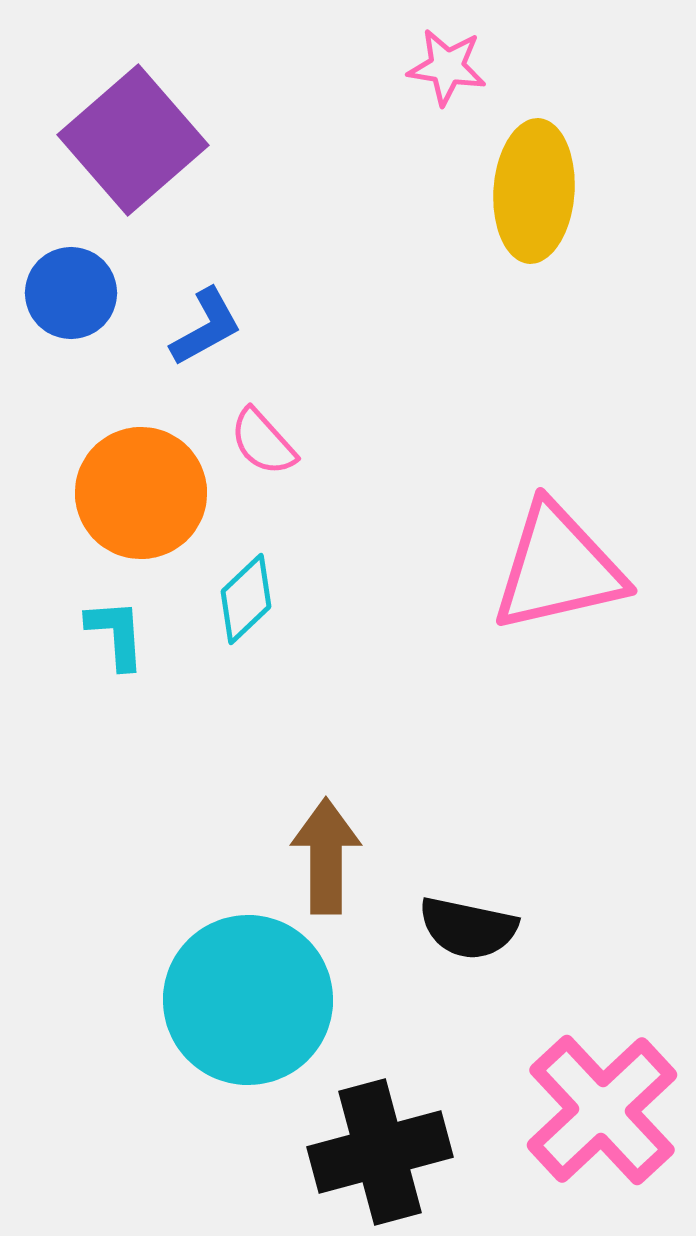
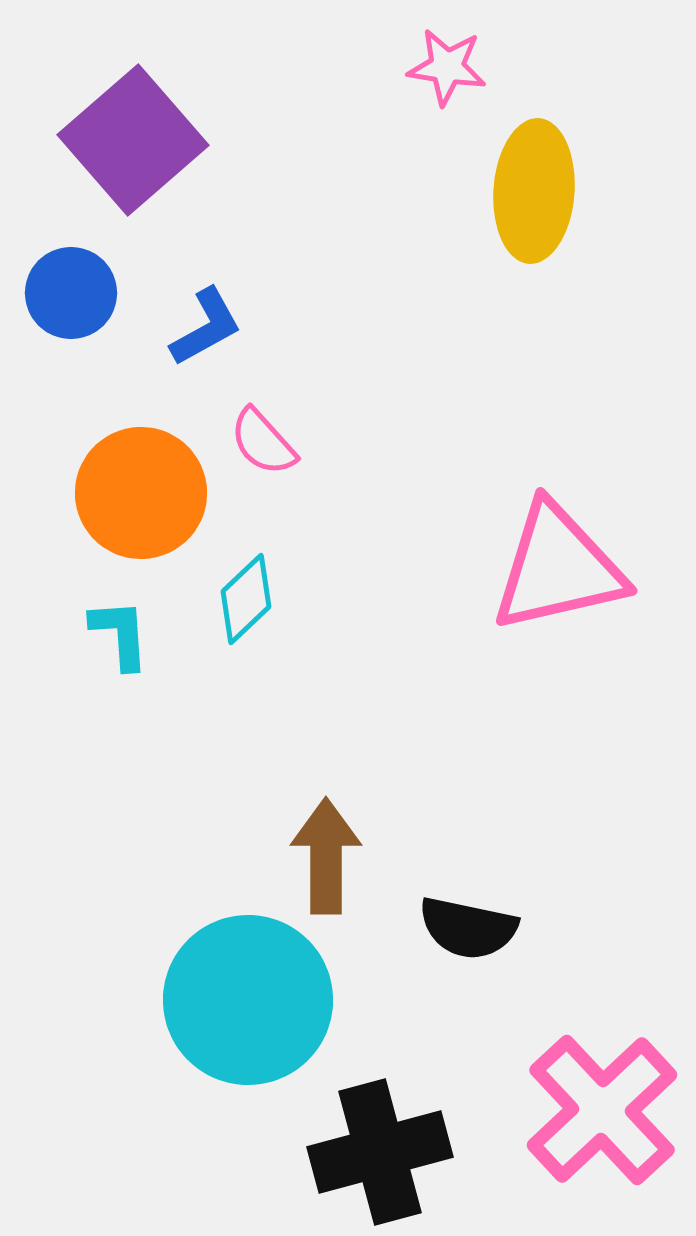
cyan L-shape: moved 4 px right
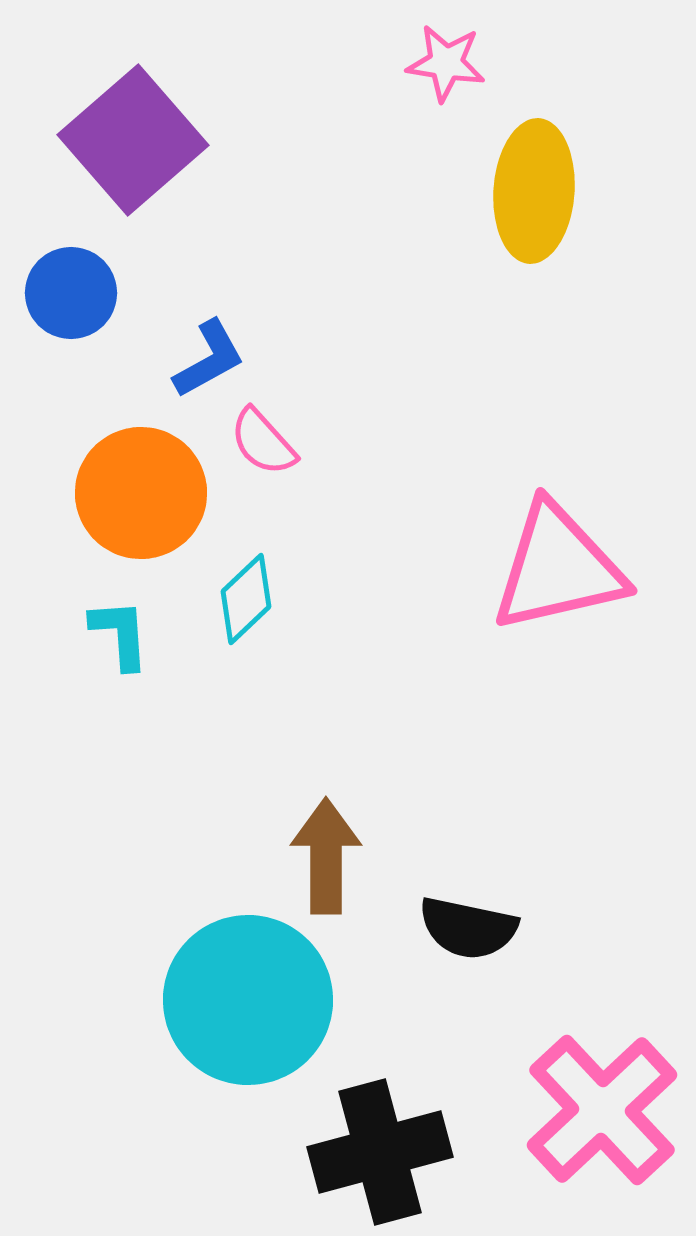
pink star: moved 1 px left, 4 px up
blue L-shape: moved 3 px right, 32 px down
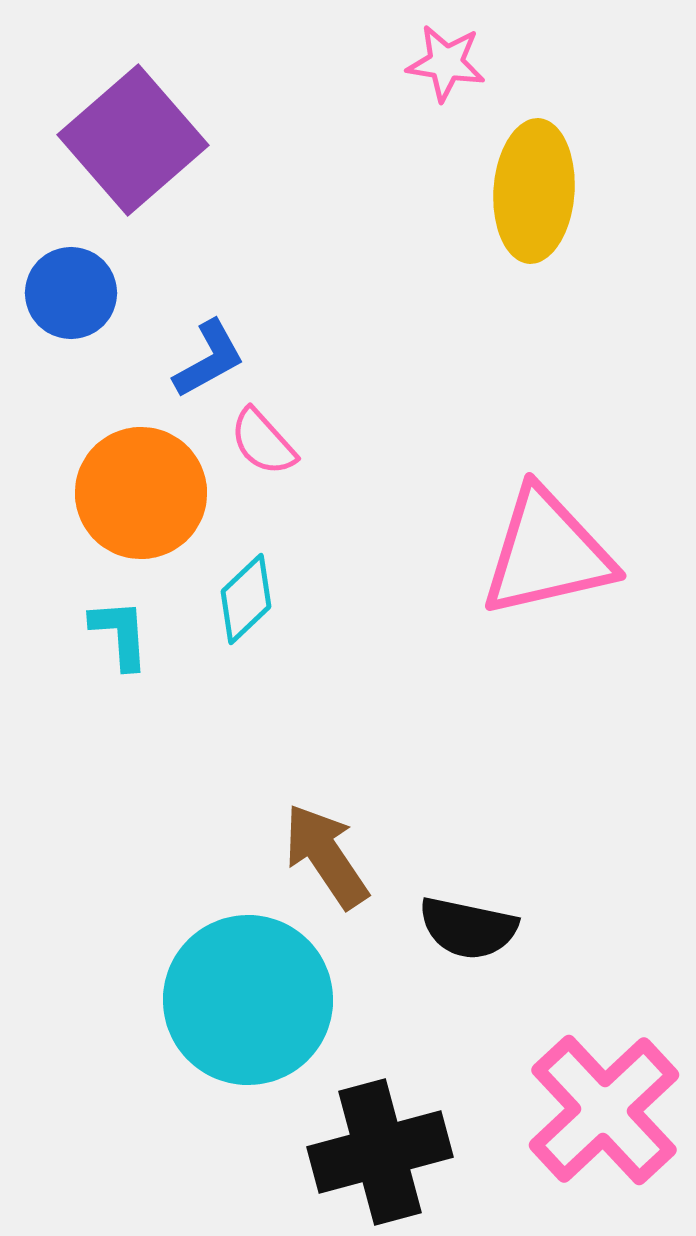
pink triangle: moved 11 px left, 15 px up
brown arrow: rotated 34 degrees counterclockwise
pink cross: moved 2 px right
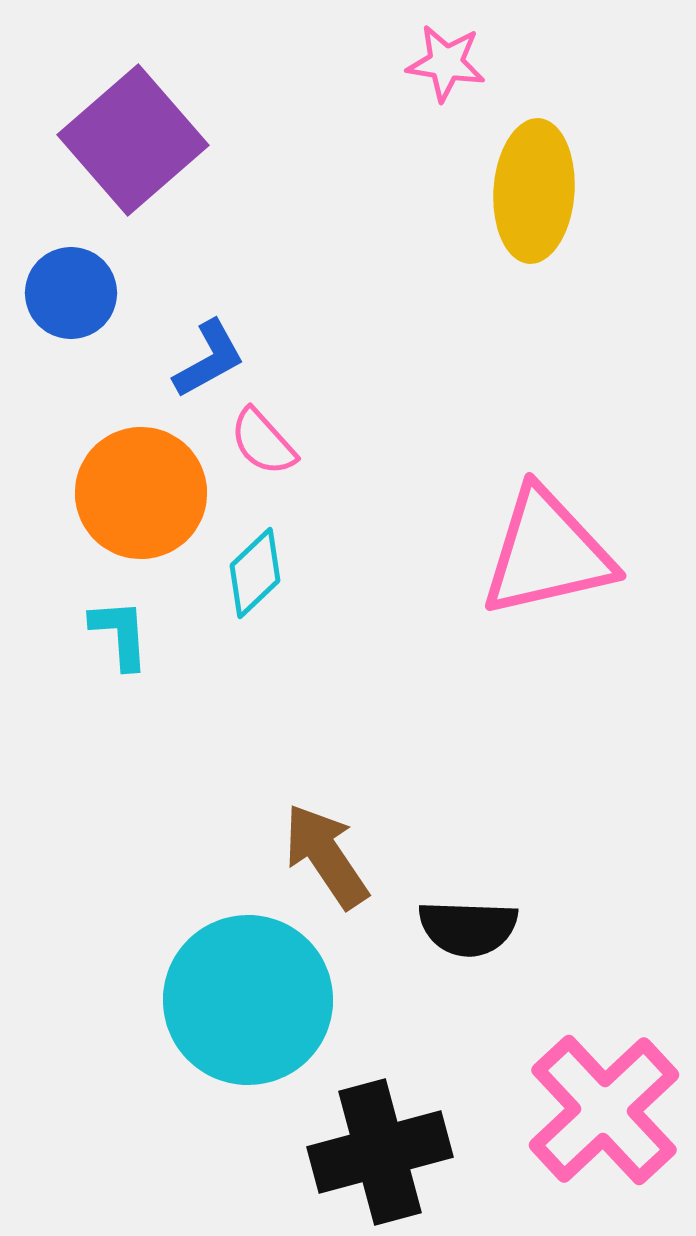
cyan diamond: moved 9 px right, 26 px up
black semicircle: rotated 10 degrees counterclockwise
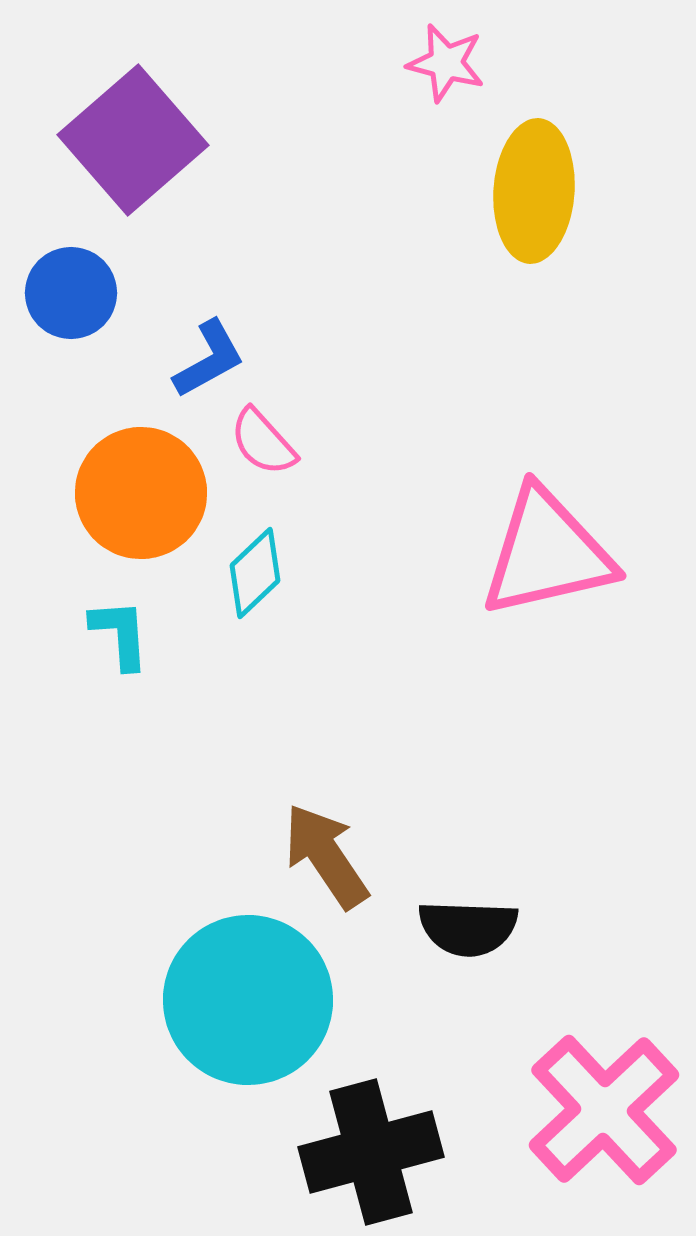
pink star: rotated 6 degrees clockwise
black cross: moved 9 px left
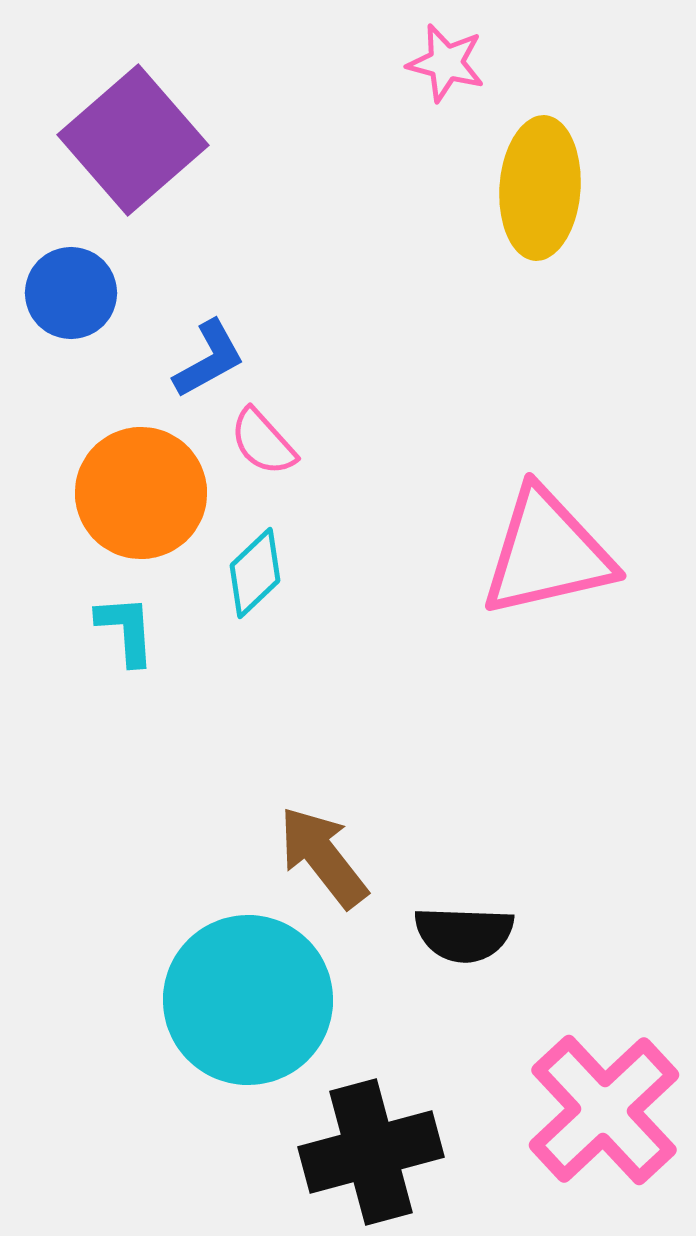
yellow ellipse: moved 6 px right, 3 px up
cyan L-shape: moved 6 px right, 4 px up
brown arrow: moved 3 px left, 1 px down; rotated 4 degrees counterclockwise
black semicircle: moved 4 px left, 6 px down
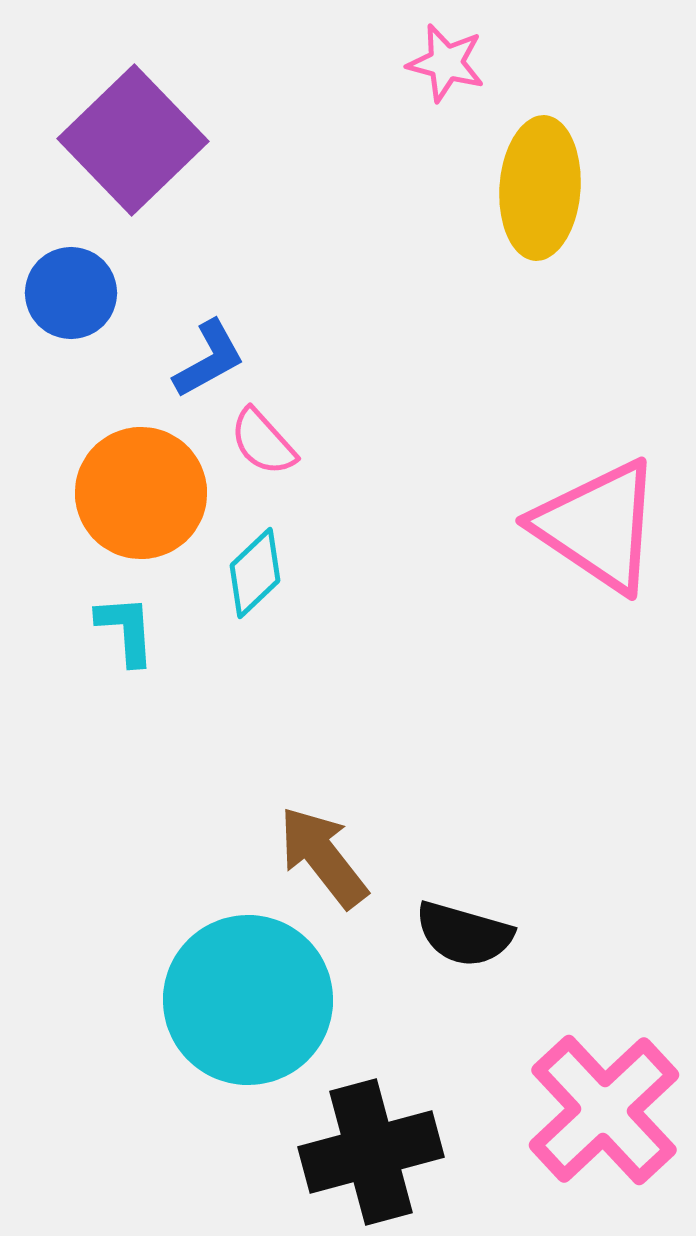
purple square: rotated 3 degrees counterclockwise
pink triangle: moved 51 px right, 27 px up; rotated 47 degrees clockwise
black semicircle: rotated 14 degrees clockwise
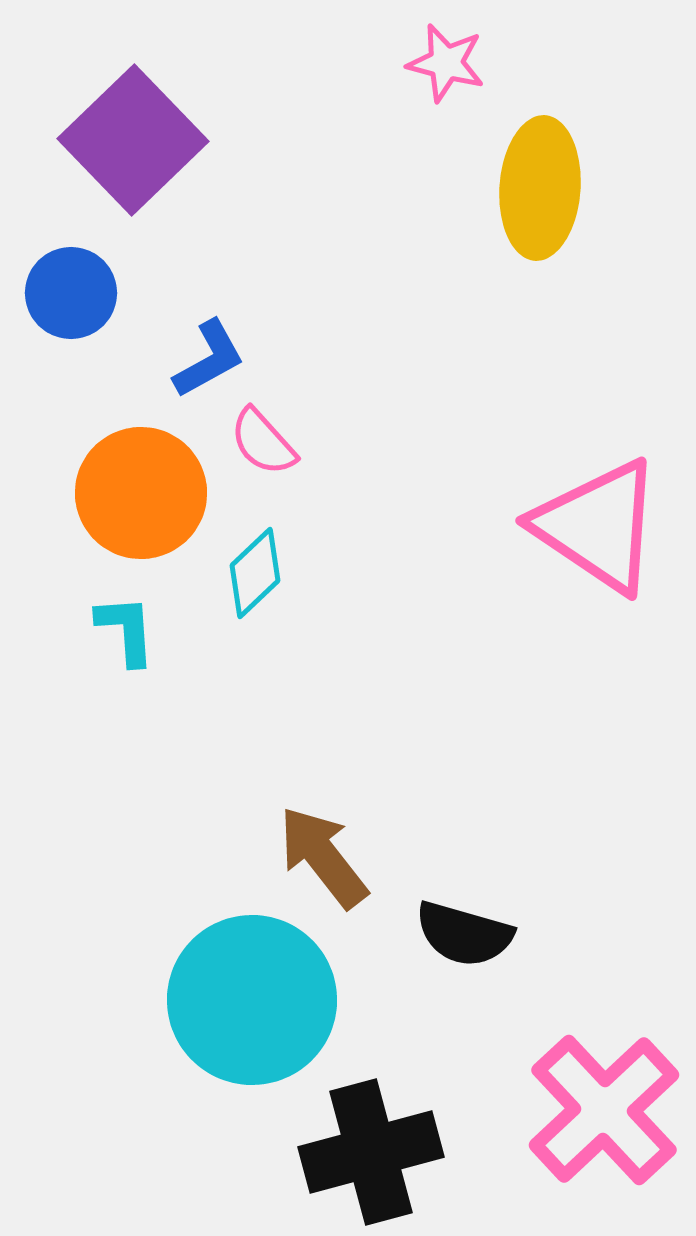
cyan circle: moved 4 px right
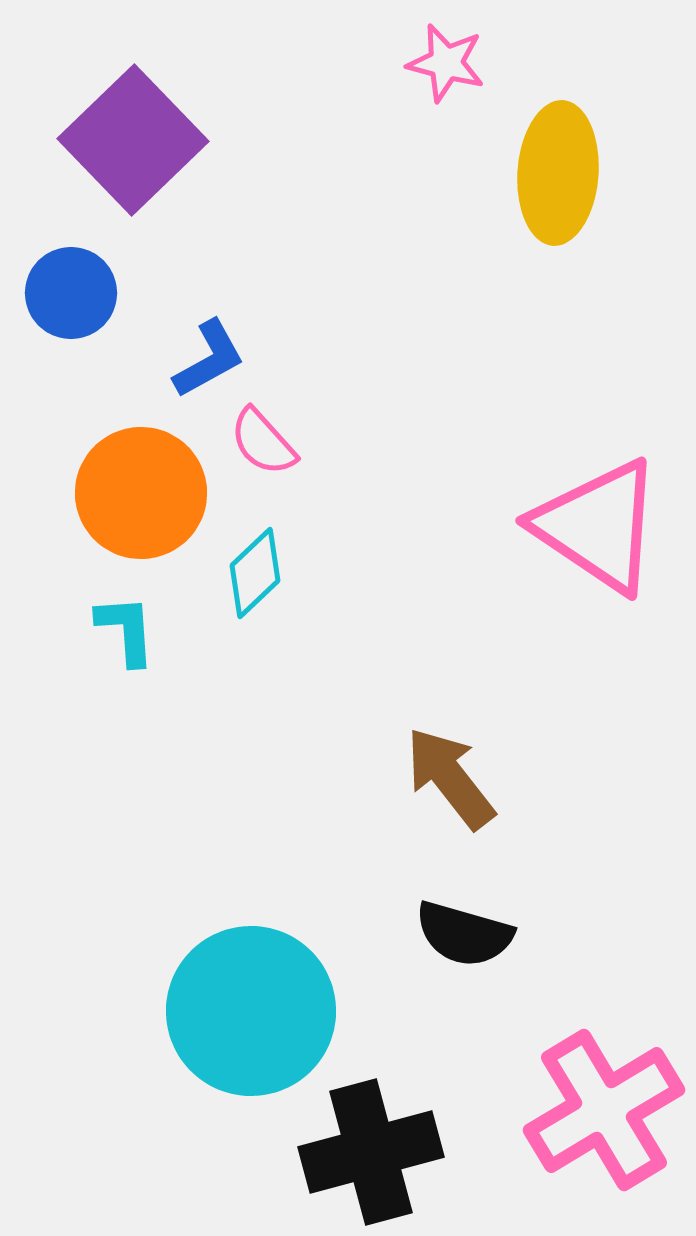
yellow ellipse: moved 18 px right, 15 px up
brown arrow: moved 127 px right, 79 px up
cyan circle: moved 1 px left, 11 px down
pink cross: rotated 12 degrees clockwise
